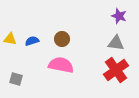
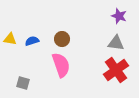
pink semicircle: rotated 60 degrees clockwise
gray square: moved 7 px right, 4 px down
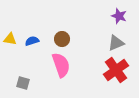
gray triangle: rotated 30 degrees counterclockwise
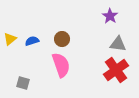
purple star: moved 9 px left; rotated 14 degrees clockwise
yellow triangle: rotated 48 degrees counterclockwise
gray triangle: moved 2 px right, 1 px down; rotated 30 degrees clockwise
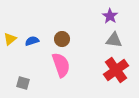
gray triangle: moved 4 px left, 4 px up
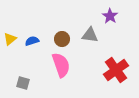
gray triangle: moved 24 px left, 5 px up
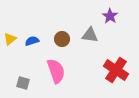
pink semicircle: moved 5 px left, 6 px down
red cross: rotated 20 degrees counterclockwise
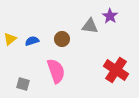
gray triangle: moved 9 px up
gray square: moved 1 px down
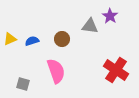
yellow triangle: rotated 16 degrees clockwise
